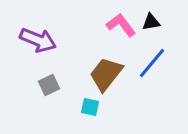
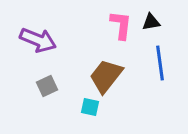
pink L-shape: rotated 44 degrees clockwise
blue line: moved 8 px right; rotated 48 degrees counterclockwise
brown trapezoid: moved 2 px down
gray square: moved 2 px left, 1 px down
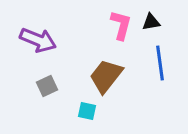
pink L-shape: rotated 8 degrees clockwise
cyan square: moved 3 px left, 4 px down
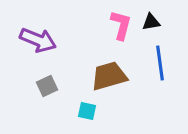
brown trapezoid: moved 3 px right; rotated 36 degrees clockwise
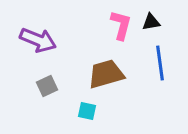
brown trapezoid: moved 3 px left, 2 px up
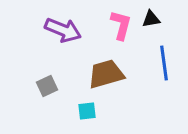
black triangle: moved 3 px up
purple arrow: moved 25 px right, 10 px up
blue line: moved 4 px right
cyan square: rotated 18 degrees counterclockwise
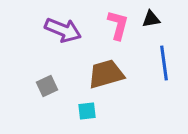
pink L-shape: moved 3 px left
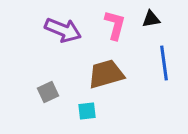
pink L-shape: moved 3 px left
gray square: moved 1 px right, 6 px down
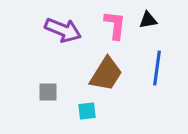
black triangle: moved 3 px left, 1 px down
pink L-shape: rotated 8 degrees counterclockwise
blue line: moved 7 px left, 5 px down; rotated 16 degrees clockwise
brown trapezoid: rotated 138 degrees clockwise
gray square: rotated 25 degrees clockwise
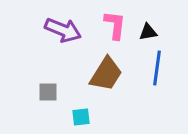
black triangle: moved 12 px down
cyan square: moved 6 px left, 6 px down
